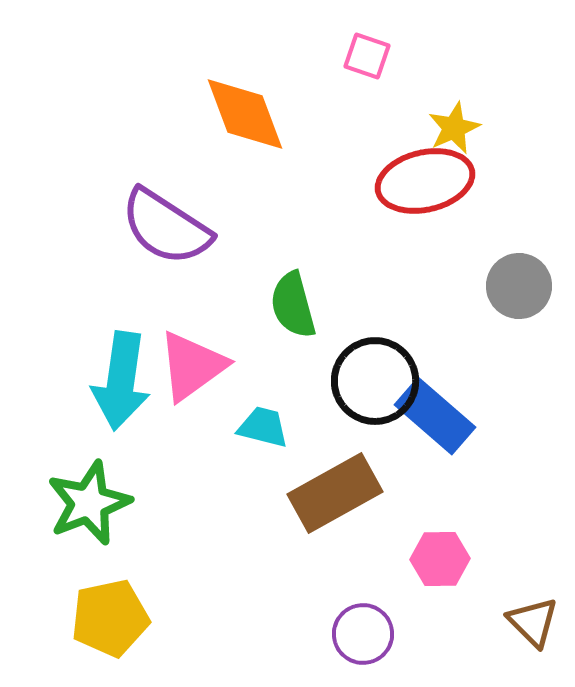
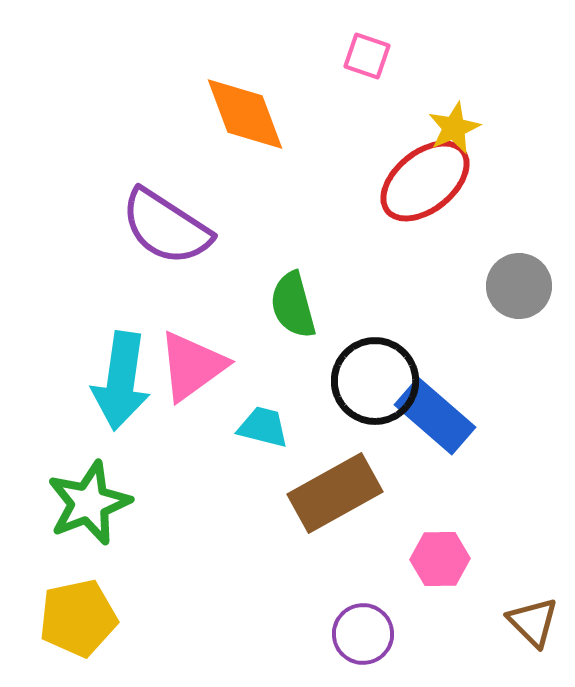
red ellipse: rotated 26 degrees counterclockwise
yellow pentagon: moved 32 px left
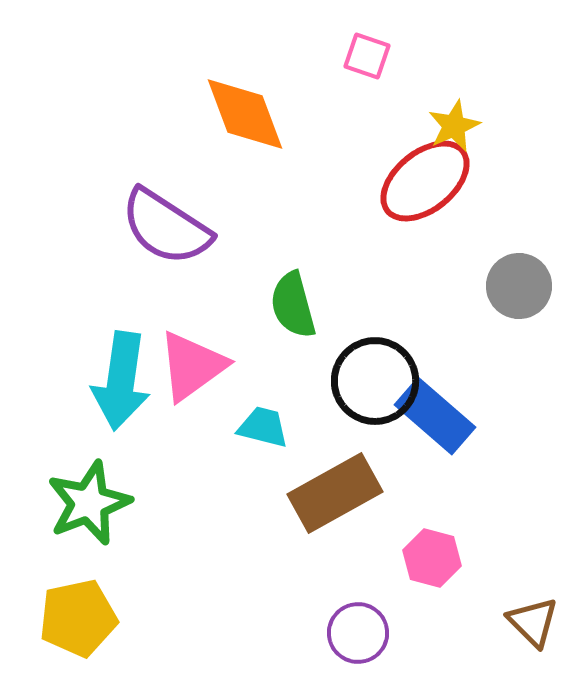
yellow star: moved 2 px up
pink hexagon: moved 8 px left, 1 px up; rotated 16 degrees clockwise
purple circle: moved 5 px left, 1 px up
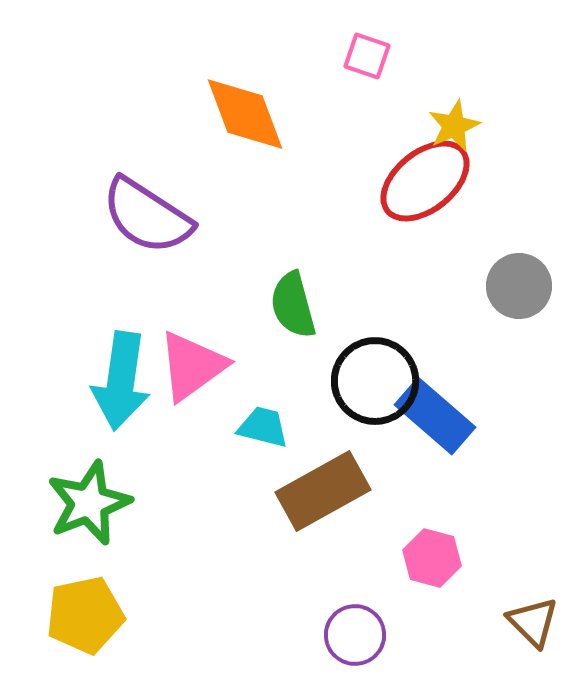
purple semicircle: moved 19 px left, 11 px up
brown rectangle: moved 12 px left, 2 px up
yellow pentagon: moved 7 px right, 3 px up
purple circle: moved 3 px left, 2 px down
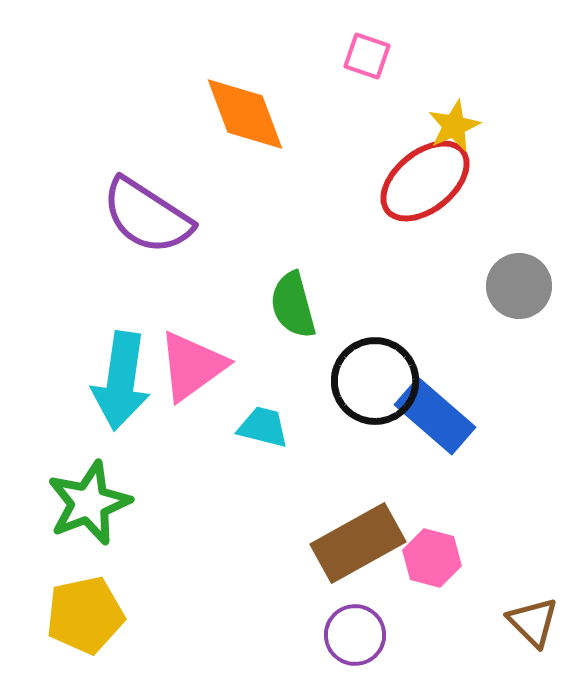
brown rectangle: moved 35 px right, 52 px down
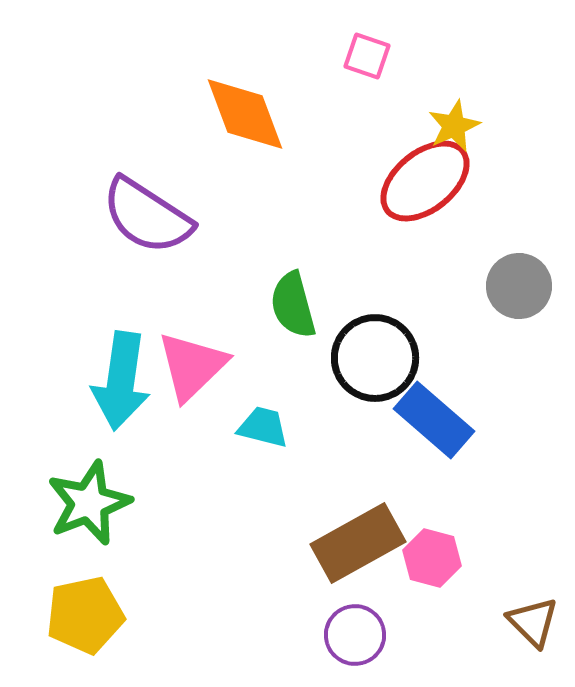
pink triangle: rotated 8 degrees counterclockwise
black circle: moved 23 px up
blue rectangle: moved 1 px left, 4 px down
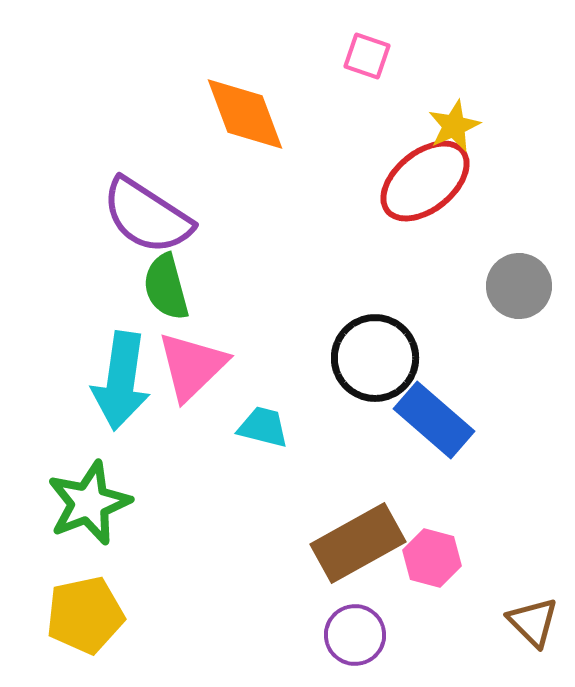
green semicircle: moved 127 px left, 18 px up
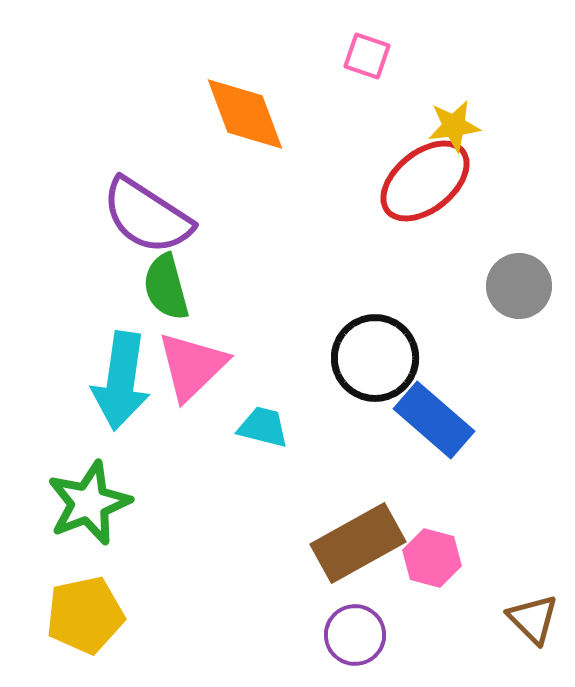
yellow star: rotated 16 degrees clockwise
brown triangle: moved 3 px up
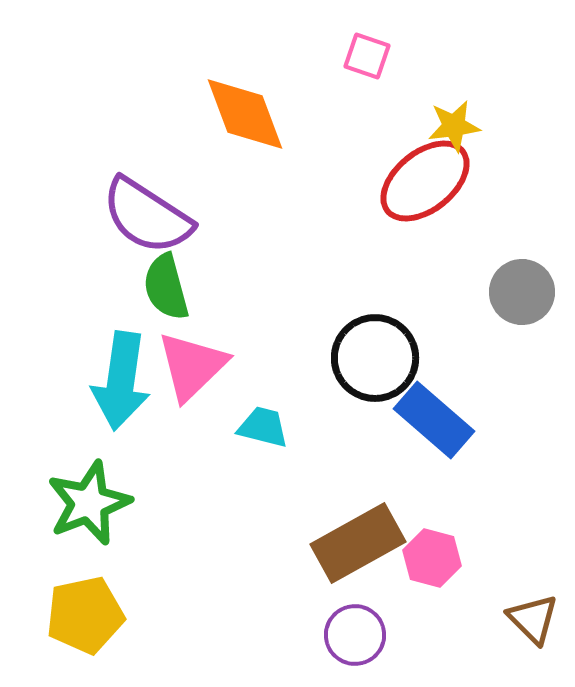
gray circle: moved 3 px right, 6 px down
